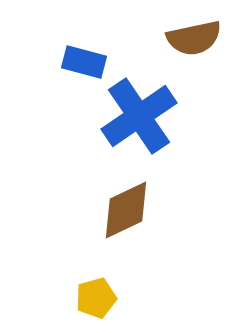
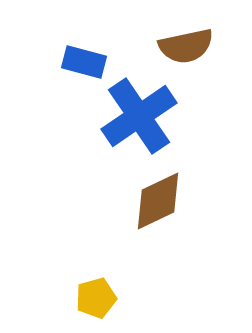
brown semicircle: moved 8 px left, 8 px down
brown diamond: moved 32 px right, 9 px up
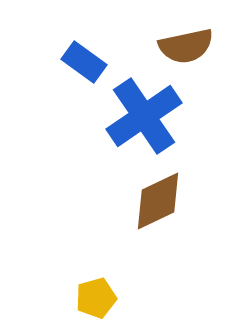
blue rectangle: rotated 21 degrees clockwise
blue cross: moved 5 px right
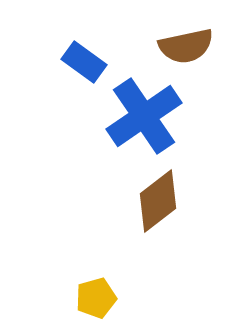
brown diamond: rotated 12 degrees counterclockwise
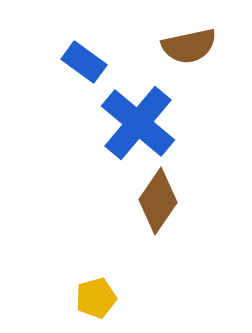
brown semicircle: moved 3 px right
blue cross: moved 6 px left, 7 px down; rotated 16 degrees counterclockwise
brown diamond: rotated 18 degrees counterclockwise
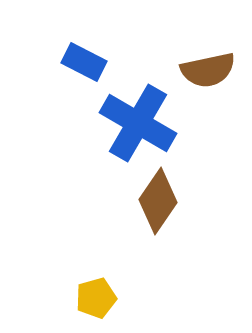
brown semicircle: moved 19 px right, 24 px down
blue rectangle: rotated 9 degrees counterclockwise
blue cross: rotated 10 degrees counterclockwise
